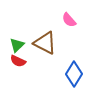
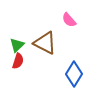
red semicircle: rotated 98 degrees counterclockwise
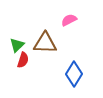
pink semicircle: rotated 105 degrees clockwise
brown triangle: rotated 25 degrees counterclockwise
red semicircle: moved 5 px right, 1 px up
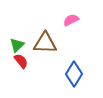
pink semicircle: moved 2 px right
red semicircle: moved 2 px left, 1 px down; rotated 56 degrees counterclockwise
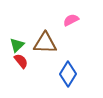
blue diamond: moved 6 px left
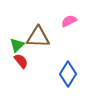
pink semicircle: moved 2 px left, 1 px down
brown triangle: moved 7 px left, 6 px up
